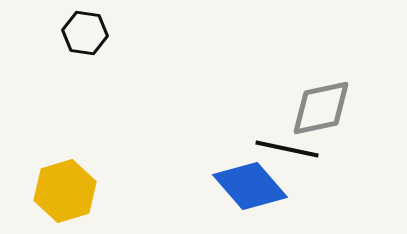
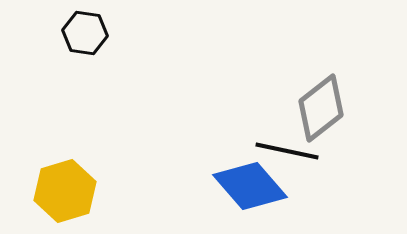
gray diamond: rotated 26 degrees counterclockwise
black line: moved 2 px down
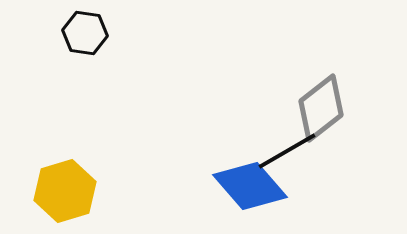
black line: rotated 42 degrees counterclockwise
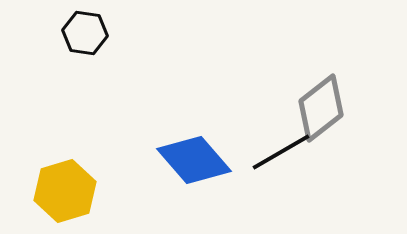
black line: moved 6 px left, 1 px down
blue diamond: moved 56 px left, 26 px up
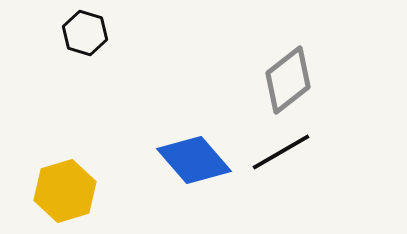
black hexagon: rotated 9 degrees clockwise
gray diamond: moved 33 px left, 28 px up
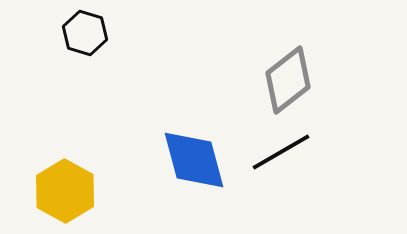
blue diamond: rotated 26 degrees clockwise
yellow hexagon: rotated 14 degrees counterclockwise
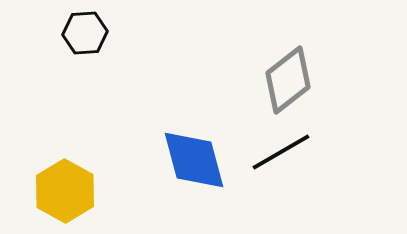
black hexagon: rotated 21 degrees counterclockwise
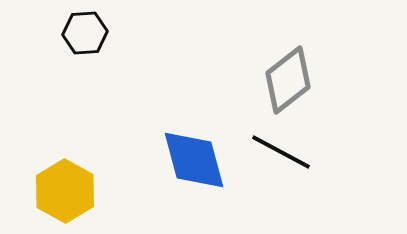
black line: rotated 58 degrees clockwise
